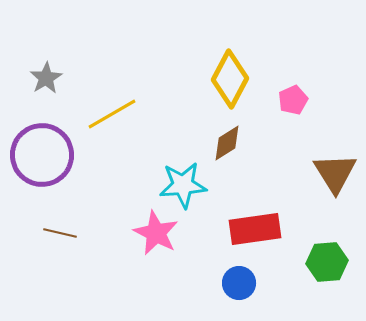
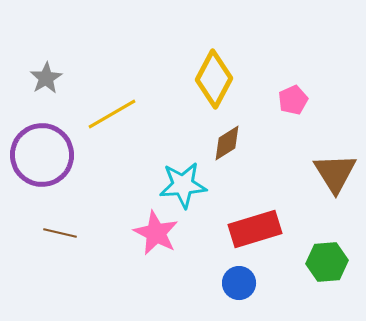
yellow diamond: moved 16 px left
red rectangle: rotated 9 degrees counterclockwise
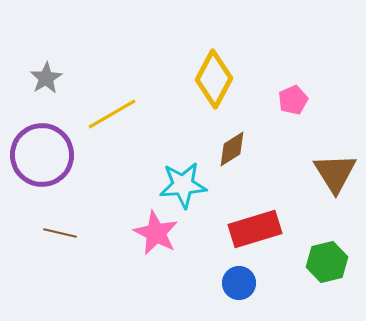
brown diamond: moved 5 px right, 6 px down
green hexagon: rotated 9 degrees counterclockwise
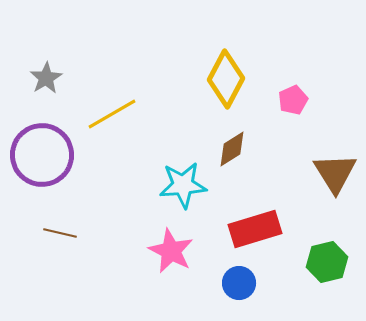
yellow diamond: moved 12 px right
pink star: moved 15 px right, 18 px down
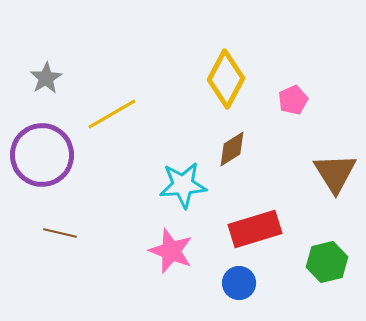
pink star: rotated 6 degrees counterclockwise
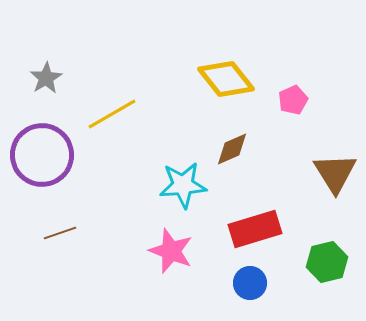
yellow diamond: rotated 66 degrees counterclockwise
brown diamond: rotated 9 degrees clockwise
brown line: rotated 32 degrees counterclockwise
blue circle: moved 11 px right
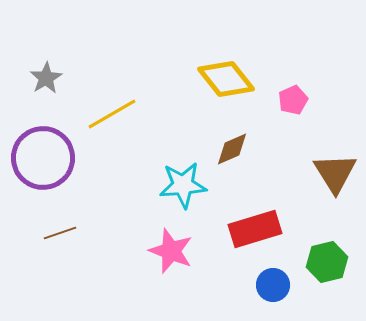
purple circle: moved 1 px right, 3 px down
blue circle: moved 23 px right, 2 px down
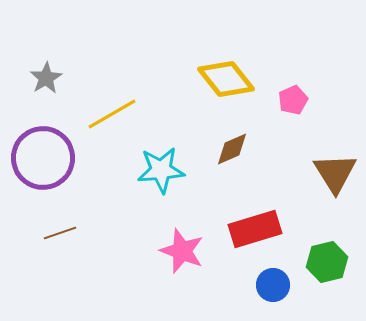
cyan star: moved 22 px left, 15 px up
pink star: moved 11 px right
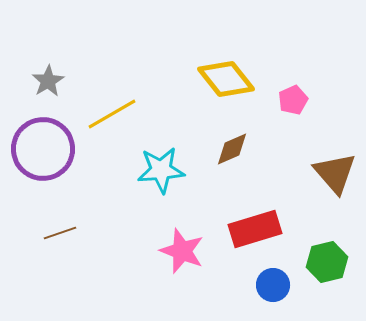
gray star: moved 2 px right, 3 px down
purple circle: moved 9 px up
brown triangle: rotated 9 degrees counterclockwise
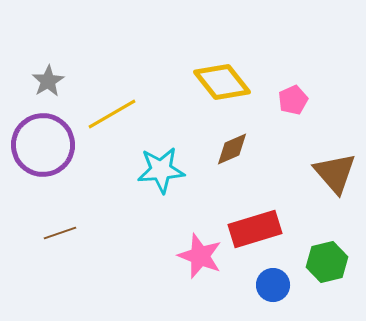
yellow diamond: moved 4 px left, 3 px down
purple circle: moved 4 px up
pink star: moved 18 px right, 5 px down
